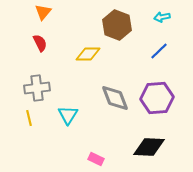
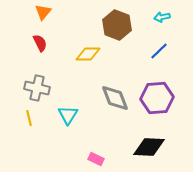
gray cross: rotated 20 degrees clockwise
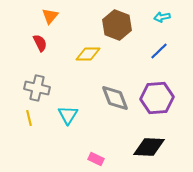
orange triangle: moved 7 px right, 4 px down
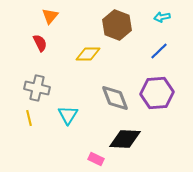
purple hexagon: moved 5 px up
black diamond: moved 24 px left, 8 px up
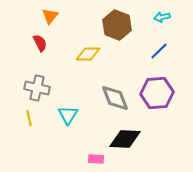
pink rectangle: rotated 21 degrees counterclockwise
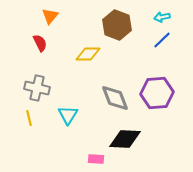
blue line: moved 3 px right, 11 px up
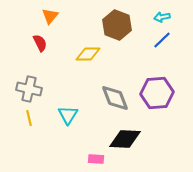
gray cross: moved 8 px left, 1 px down
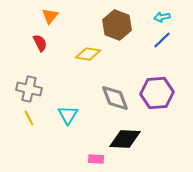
yellow diamond: rotated 10 degrees clockwise
yellow line: rotated 14 degrees counterclockwise
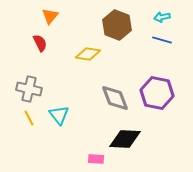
blue line: rotated 60 degrees clockwise
purple hexagon: rotated 16 degrees clockwise
cyan triangle: moved 9 px left; rotated 10 degrees counterclockwise
